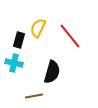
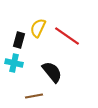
red line: moved 3 px left; rotated 16 degrees counterclockwise
black semicircle: rotated 55 degrees counterclockwise
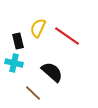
black rectangle: moved 1 px left, 1 px down; rotated 28 degrees counterclockwise
black semicircle: rotated 10 degrees counterclockwise
brown line: moved 1 px left, 3 px up; rotated 54 degrees clockwise
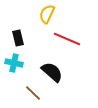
yellow semicircle: moved 9 px right, 14 px up
red line: moved 3 px down; rotated 12 degrees counterclockwise
black rectangle: moved 3 px up
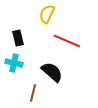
red line: moved 2 px down
brown line: rotated 60 degrees clockwise
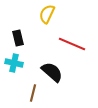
red line: moved 5 px right, 3 px down
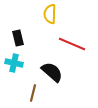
yellow semicircle: moved 3 px right; rotated 24 degrees counterclockwise
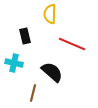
black rectangle: moved 7 px right, 2 px up
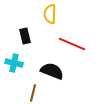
black semicircle: moved 1 px up; rotated 20 degrees counterclockwise
